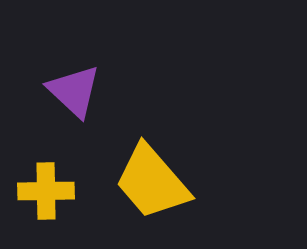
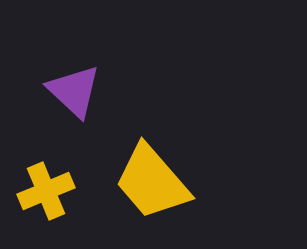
yellow cross: rotated 22 degrees counterclockwise
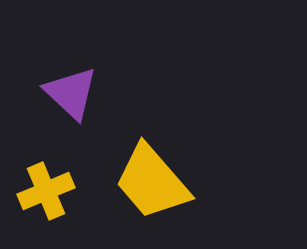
purple triangle: moved 3 px left, 2 px down
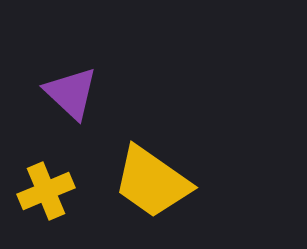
yellow trapezoid: rotated 14 degrees counterclockwise
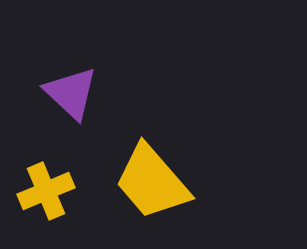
yellow trapezoid: rotated 14 degrees clockwise
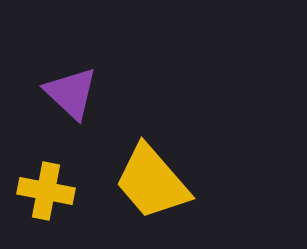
yellow cross: rotated 34 degrees clockwise
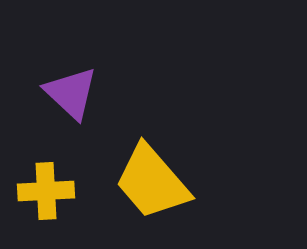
yellow cross: rotated 14 degrees counterclockwise
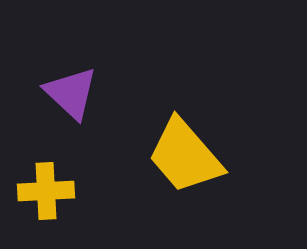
yellow trapezoid: moved 33 px right, 26 px up
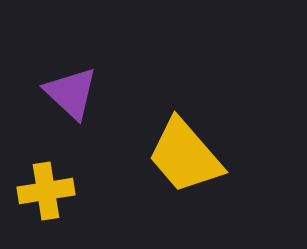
yellow cross: rotated 6 degrees counterclockwise
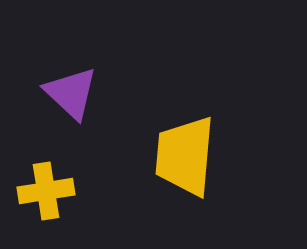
yellow trapezoid: rotated 46 degrees clockwise
